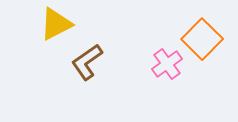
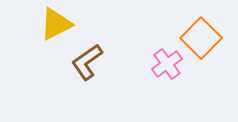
orange square: moved 1 px left, 1 px up
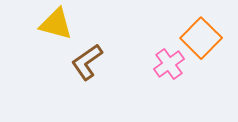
yellow triangle: rotated 42 degrees clockwise
pink cross: moved 2 px right
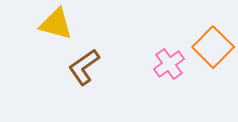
orange square: moved 12 px right, 9 px down
brown L-shape: moved 3 px left, 5 px down
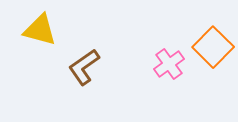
yellow triangle: moved 16 px left, 6 px down
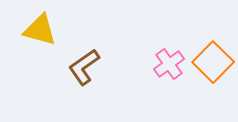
orange square: moved 15 px down
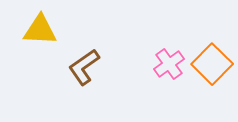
yellow triangle: rotated 12 degrees counterclockwise
orange square: moved 1 px left, 2 px down
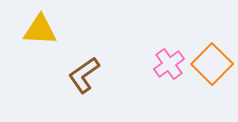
brown L-shape: moved 8 px down
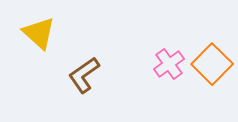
yellow triangle: moved 1 px left, 3 px down; rotated 39 degrees clockwise
